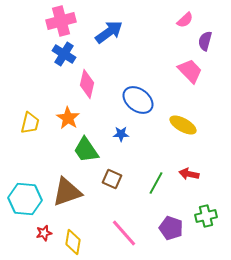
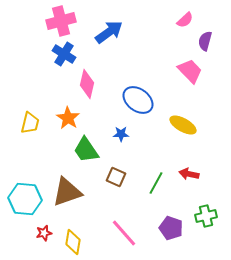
brown square: moved 4 px right, 2 px up
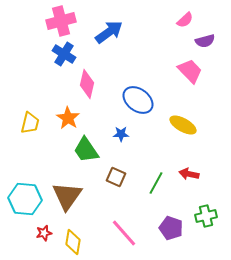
purple semicircle: rotated 120 degrees counterclockwise
brown triangle: moved 4 px down; rotated 36 degrees counterclockwise
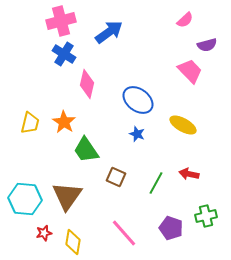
purple semicircle: moved 2 px right, 4 px down
orange star: moved 4 px left, 4 px down
blue star: moved 16 px right; rotated 21 degrees clockwise
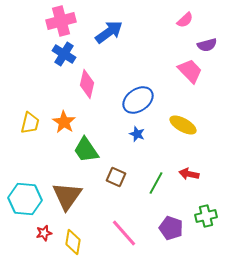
blue ellipse: rotated 72 degrees counterclockwise
